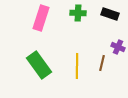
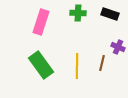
pink rectangle: moved 4 px down
green rectangle: moved 2 px right
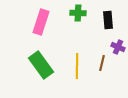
black rectangle: moved 2 px left, 6 px down; rotated 66 degrees clockwise
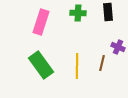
black rectangle: moved 8 px up
